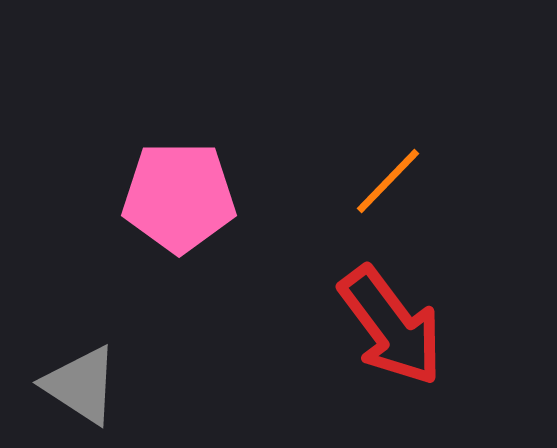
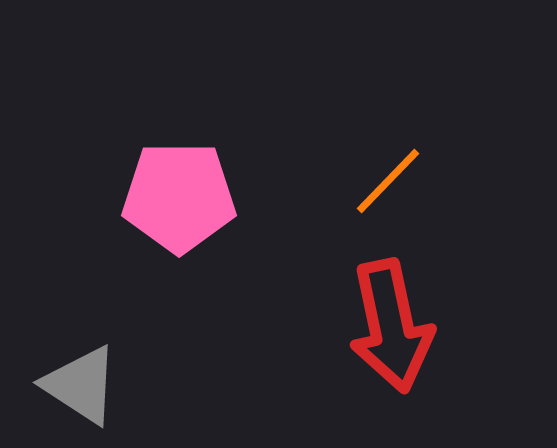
red arrow: rotated 25 degrees clockwise
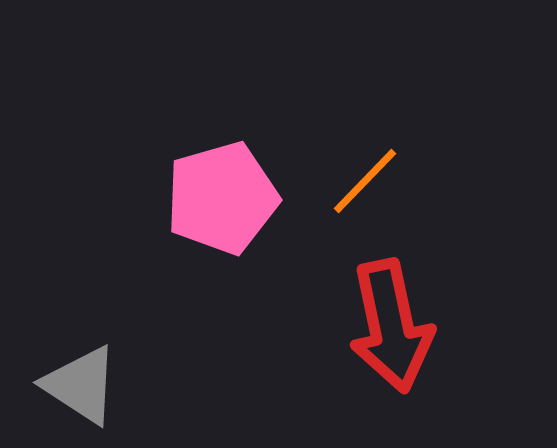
orange line: moved 23 px left
pink pentagon: moved 43 px right, 1 px down; rotated 16 degrees counterclockwise
